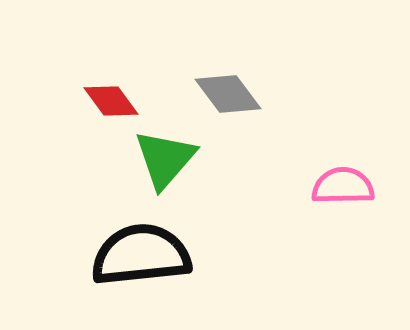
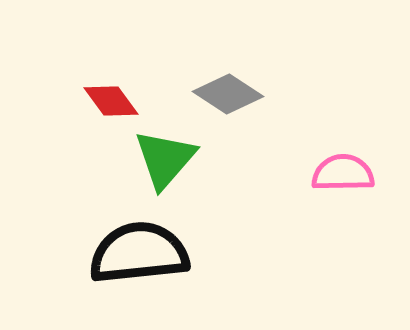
gray diamond: rotated 20 degrees counterclockwise
pink semicircle: moved 13 px up
black semicircle: moved 2 px left, 2 px up
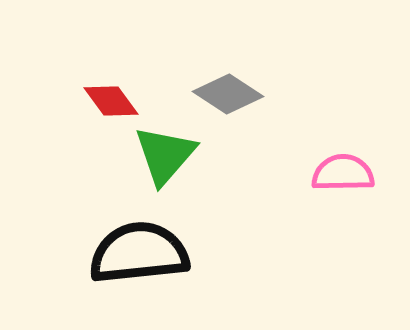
green triangle: moved 4 px up
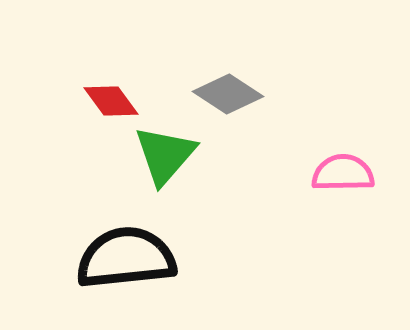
black semicircle: moved 13 px left, 5 px down
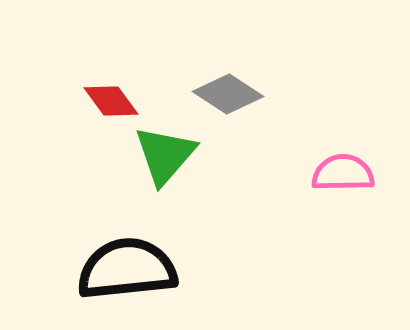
black semicircle: moved 1 px right, 11 px down
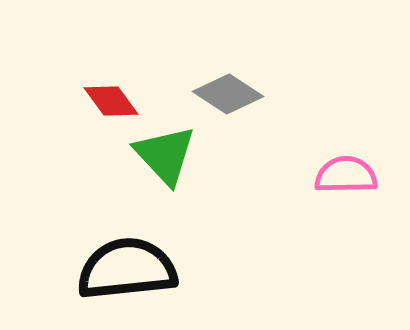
green triangle: rotated 24 degrees counterclockwise
pink semicircle: moved 3 px right, 2 px down
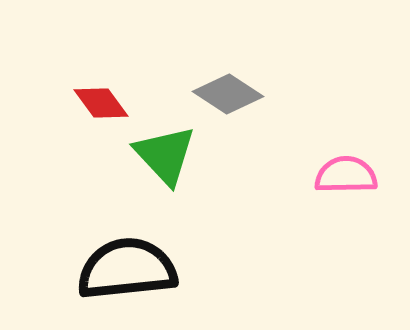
red diamond: moved 10 px left, 2 px down
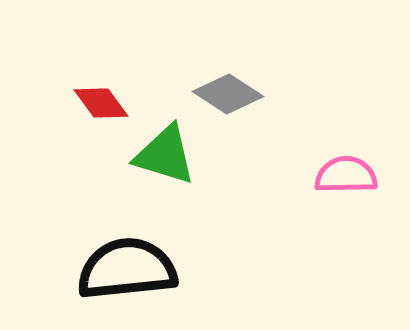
green triangle: rotated 30 degrees counterclockwise
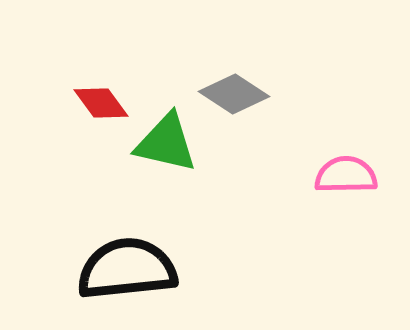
gray diamond: moved 6 px right
green triangle: moved 1 px right, 12 px up; rotated 4 degrees counterclockwise
